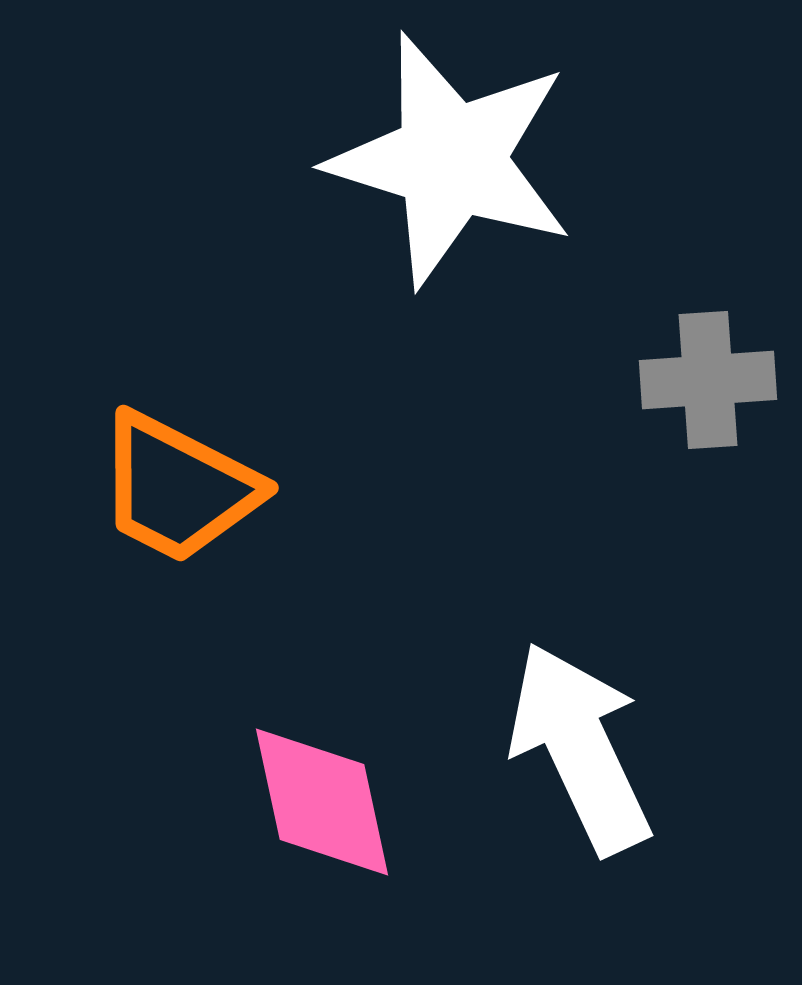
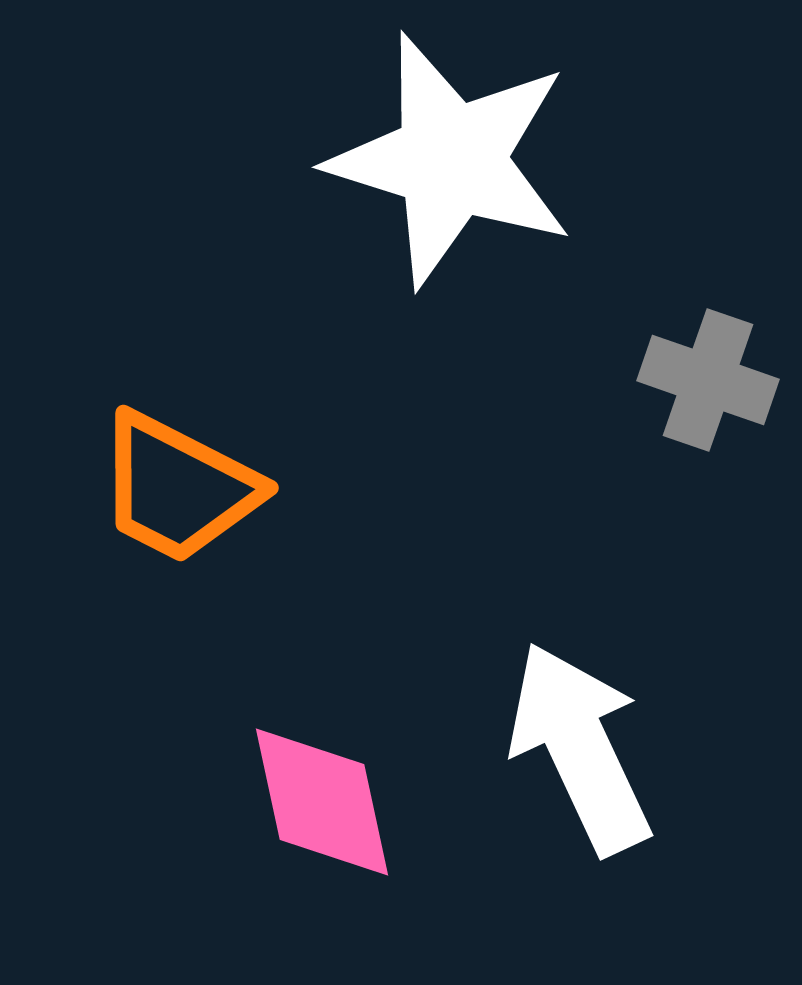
gray cross: rotated 23 degrees clockwise
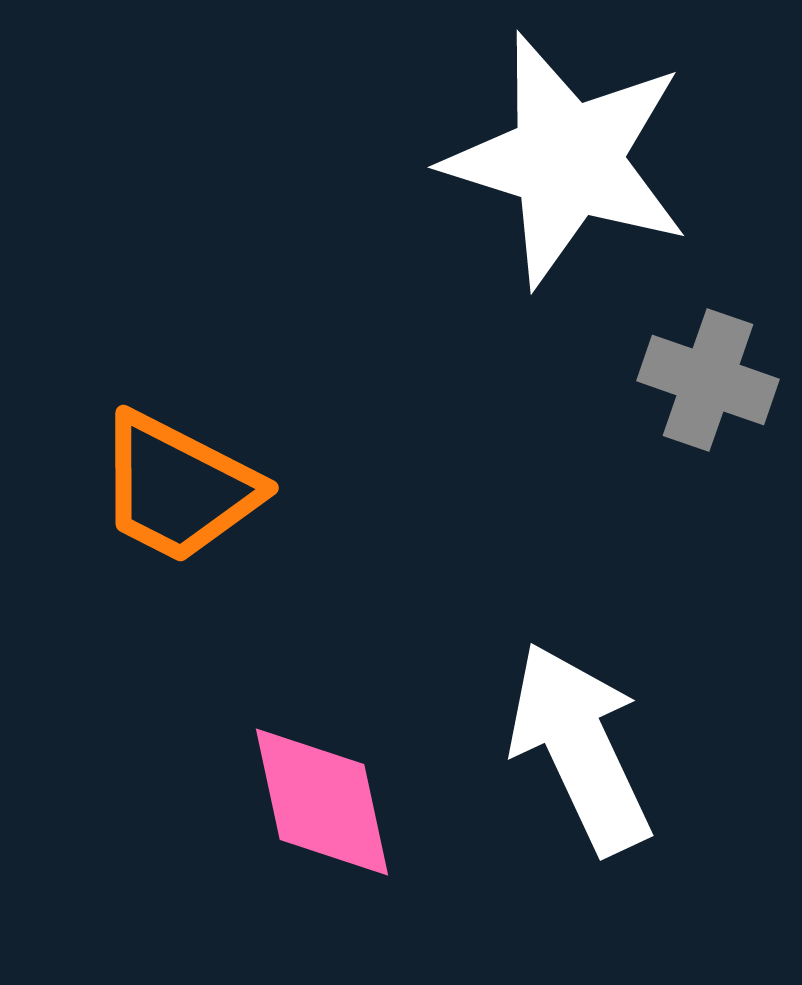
white star: moved 116 px right
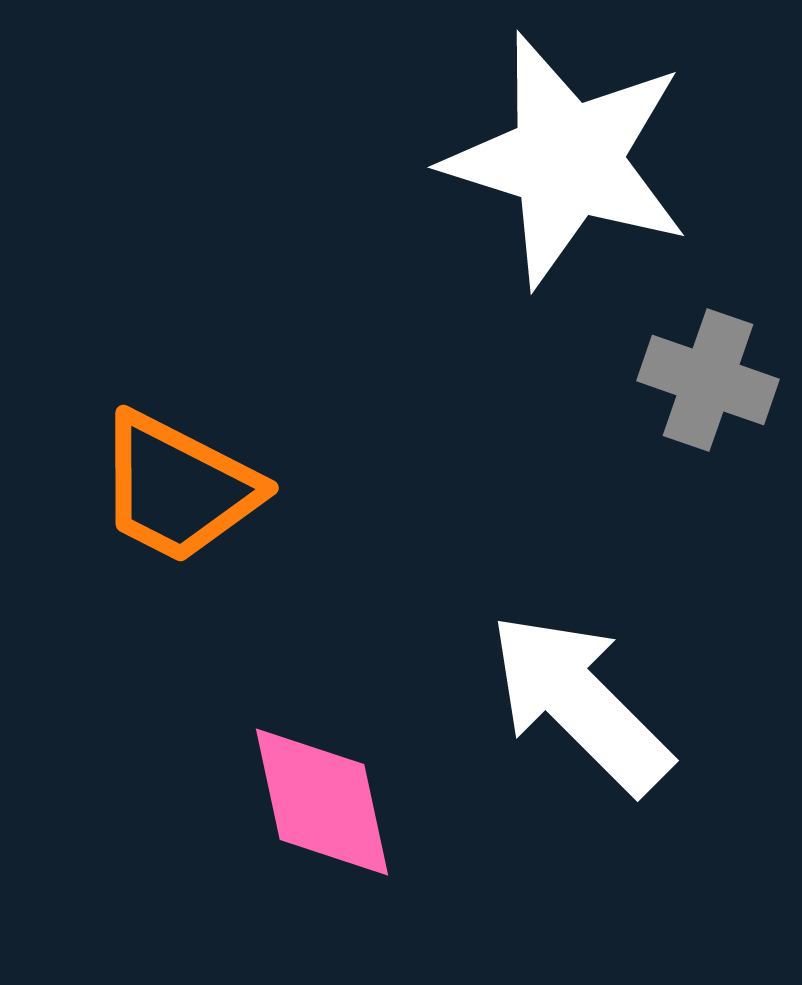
white arrow: moved 45 px up; rotated 20 degrees counterclockwise
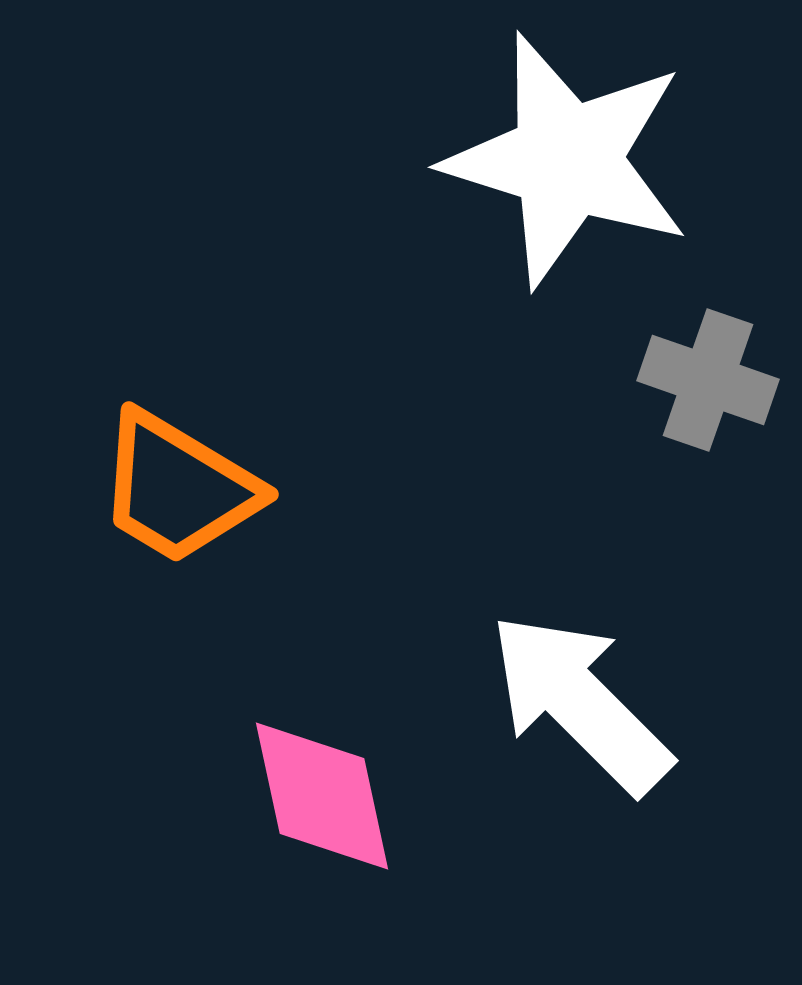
orange trapezoid: rotated 4 degrees clockwise
pink diamond: moved 6 px up
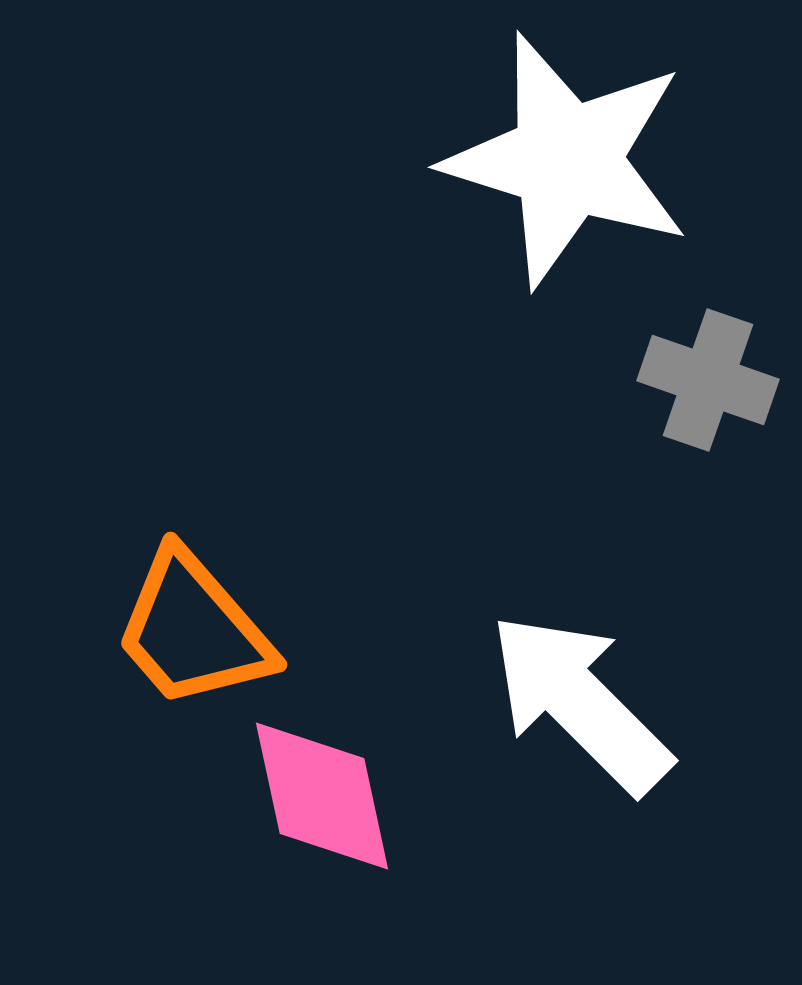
orange trapezoid: moved 15 px right, 142 px down; rotated 18 degrees clockwise
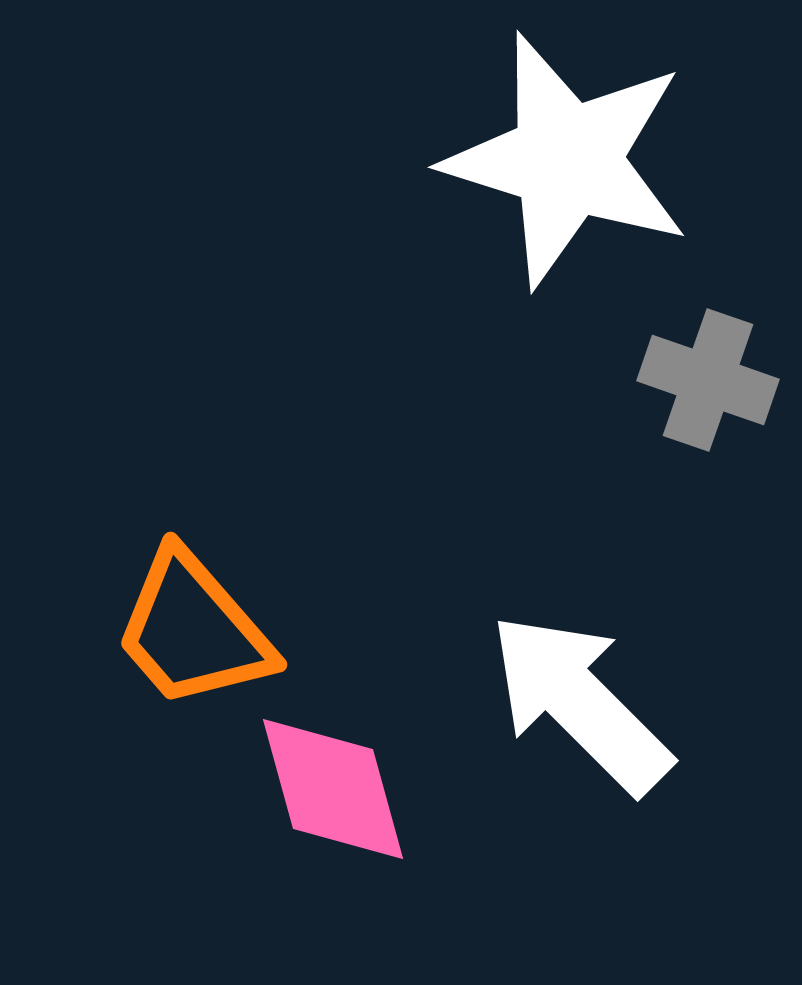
pink diamond: moved 11 px right, 7 px up; rotated 3 degrees counterclockwise
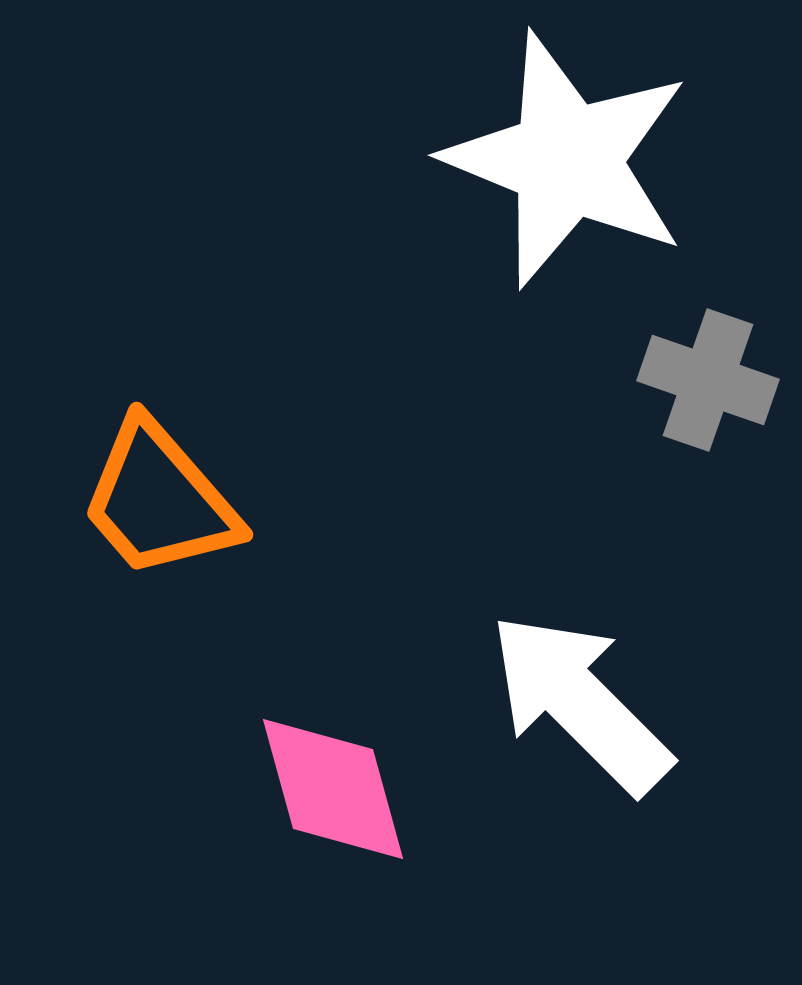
white star: rotated 5 degrees clockwise
orange trapezoid: moved 34 px left, 130 px up
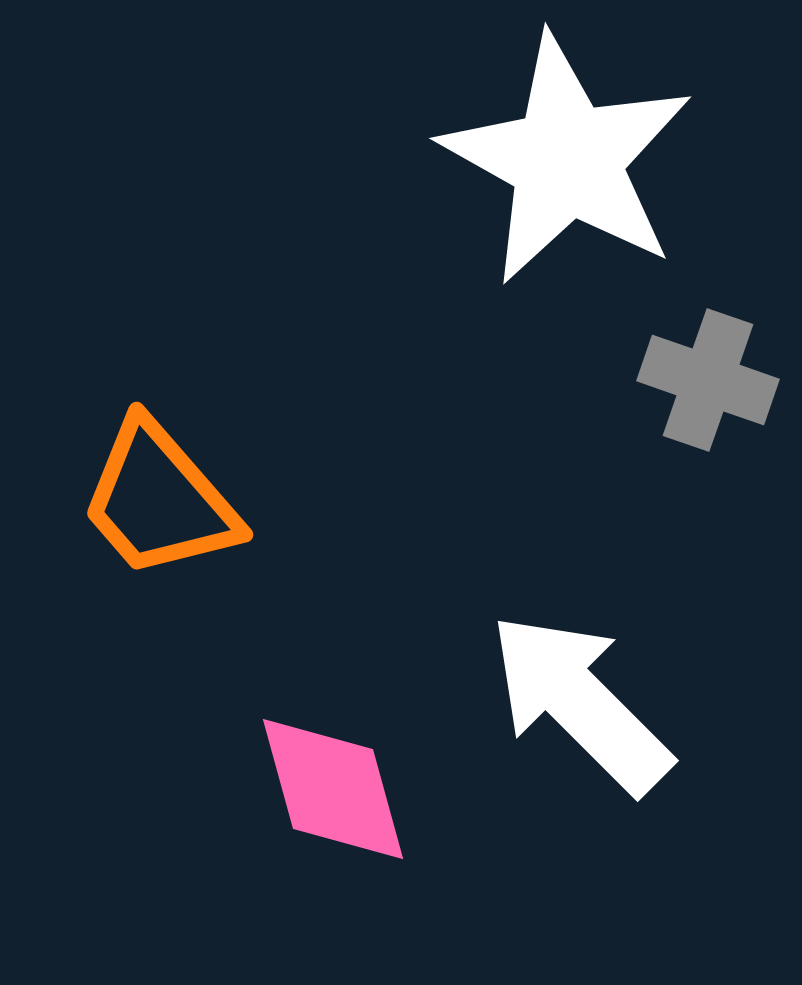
white star: rotated 7 degrees clockwise
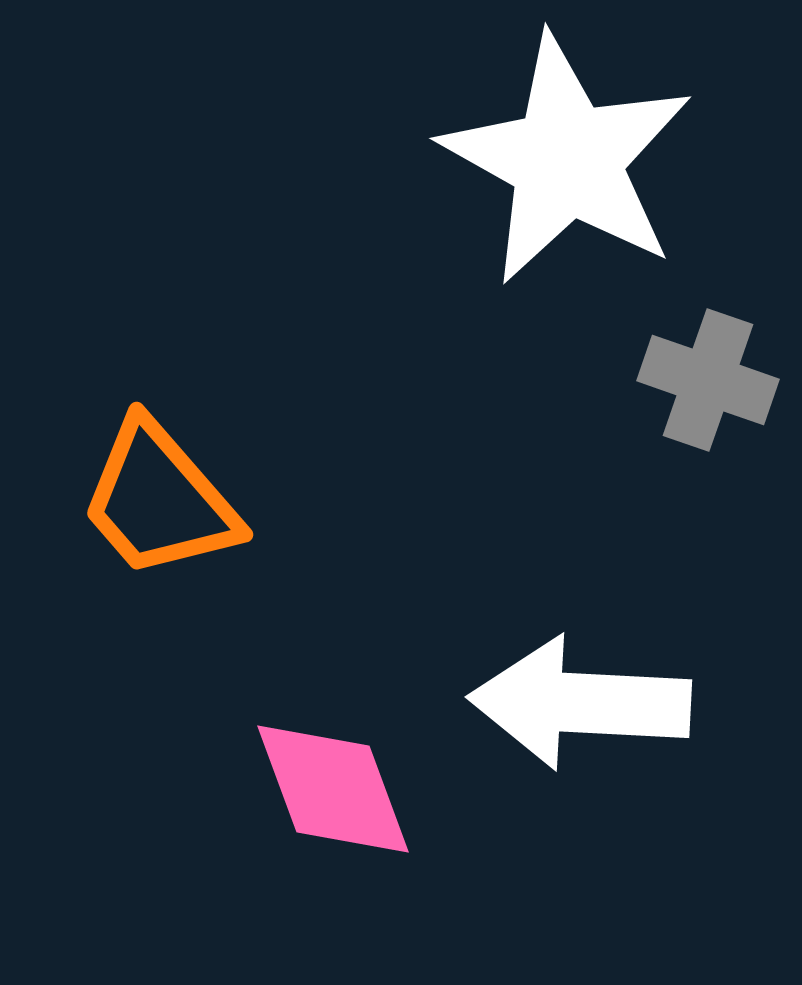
white arrow: rotated 42 degrees counterclockwise
pink diamond: rotated 5 degrees counterclockwise
